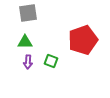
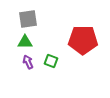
gray square: moved 6 px down
red pentagon: rotated 20 degrees clockwise
purple arrow: rotated 152 degrees clockwise
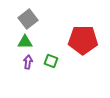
gray square: rotated 30 degrees counterclockwise
purple arrow: rotated 32 degrees clockwise
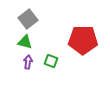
green triangle: rotated 14 degrees clockwise
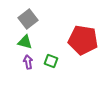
red pentagon: rotated 8 degrees clockwise
purple arrow: rotated 16 degrees counterclockwise
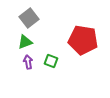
gray square: moved 1 px right, 1 px up
green triangle: rotated 35 degrees counterclockwise
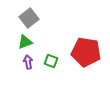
red pentagon: moved 3 px right, 12 px down
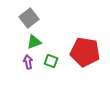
green triangle: moved 9 px right
red pentagon: moved 1 px left
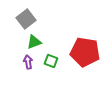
gray square: moved 3 px left, 1 px down
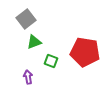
purple arrow: moved 15 px down
